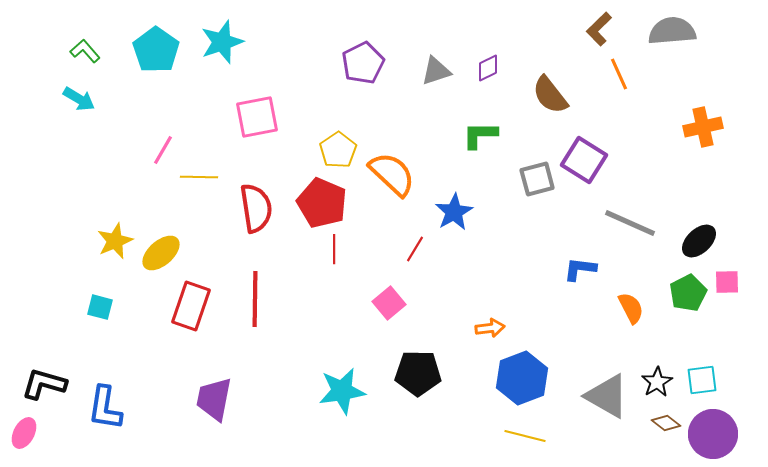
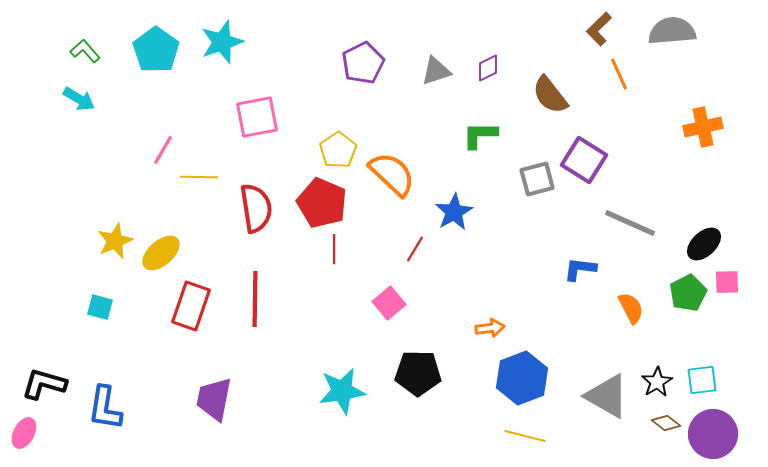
black ellipse at (699, 241): moved 5 px right, 3 px down
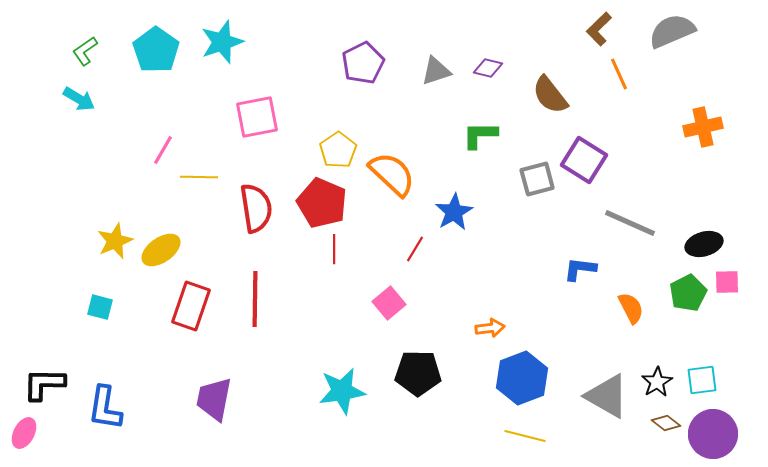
gray semicircle at (672, 31): rotated 18 degrees counterclockwise
green L-shape at (85, 51): rotated 84 degrees counterclockwise
purple diamond at (488, 68): rotated 40 degrees clockwise
black ellipse at (704, 244): rotated 27 degrees clockwise
yellow ellipse at (161, 253): moved 3 px up; rotated 6 degrees clockwise
black L-shape at (44, 384): rotated 15 degrees counterclockwise
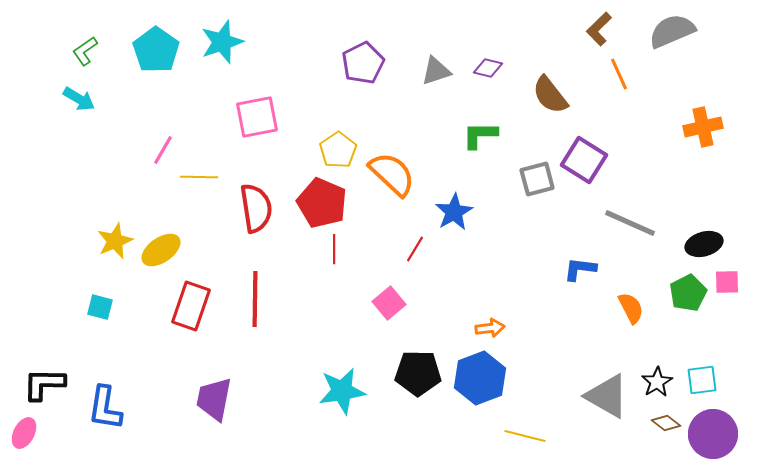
blue hexagon at (522, 378): moved 42 px left
